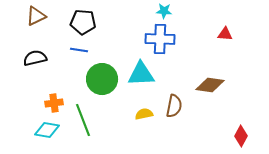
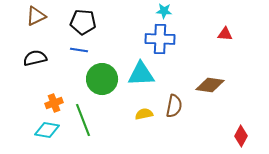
orange cross: rotated 12 degrees counterclockwise
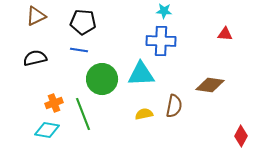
blue cross: moved 1 px right, 2 px down
green line: moved 6 px up
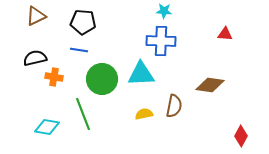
orange cross: moved 26 px up; rotated 30 degrees clockwise
cyan diamond: moved 3 px up
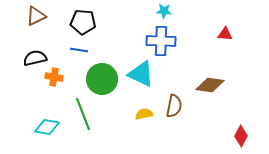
cyan triangle: rotated 28 degrees clockwise
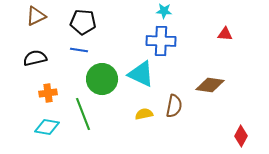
orange cross: moved 6 px left, 16 px down; rotated 18 degrees counterclockwise
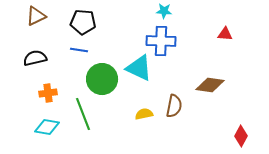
cyan triangle: moved 2 px left, 6 px up
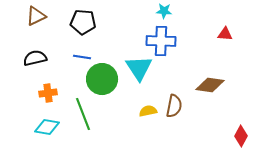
blue line: moved 3 px right, 7 px down
cyan triangle: rotated 32 degrees clockwise
yellow semicircle: moved 4 px right, 3 px up
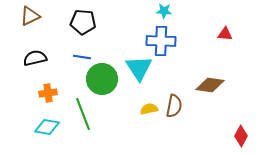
brown triangle: moved 6 px left
yellow semicircle: moved 1 px right, 2 px up
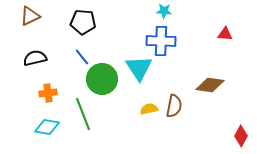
blue line: rotated 42 degrees clockwise
